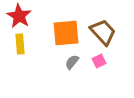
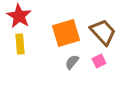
orange square: rotated 12 degrees counterclockwise
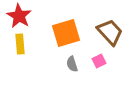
brown trapezoid: moved 7 px right
gray semicircle: moved 2 px down; rotated 56 degrees counterclockwise
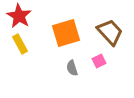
yellow rectangle: rotated 24 degrees counterclockwise
gray semicircle: moved 4 px down
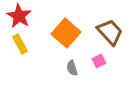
orange square: rotated 32 degrees counterclockwise
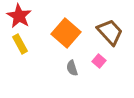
pink square: rotated 24 degrees counterclockwise
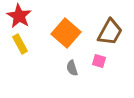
brown trapezoid: rotated 72 degrees clockwise
pink square: rotated 24 degrees counterclockwise
